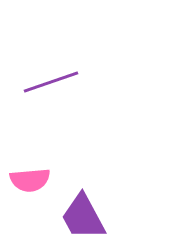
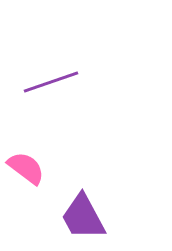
pink semicircle: moved 4 px left, 12 px up; rotated 138 degrees counterclockwise
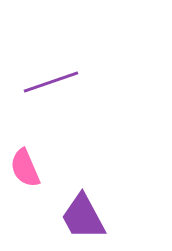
pink semicircle: moved 1 px left; rotated 150 degrees counterclockwise
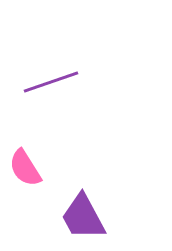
pink semicircle: rotated 9 degrees counterclockwise
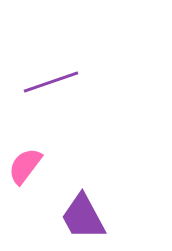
pink semicircle: moved 2 px up; rotated 69 degrees clockwise
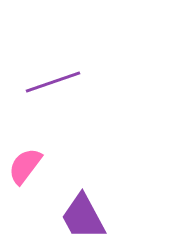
purple line: moved 2 px right
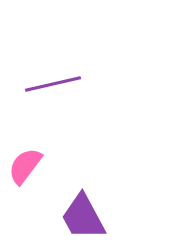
purple line: moved 2 px down; rotated 6 degrees clockwise
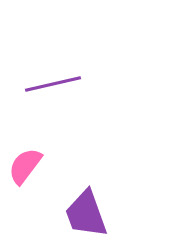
purple trapezoid: moved 3 px right, 3 px up; rotated 8 degrees clockwise
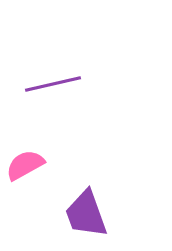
pink semicircle: moved 1 px up; rotated 24 degrees clockwise
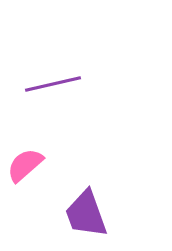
pink semicircle: rotated 12 degrees counterclockwise
